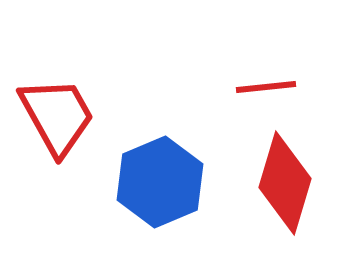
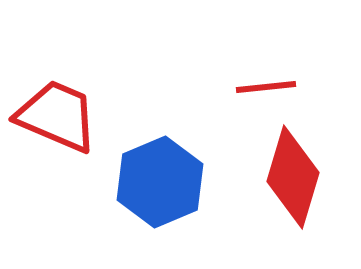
red trapezoid: rotated 38 degrees counterclockwise
red diamond: moved 8 px right, 6 px up
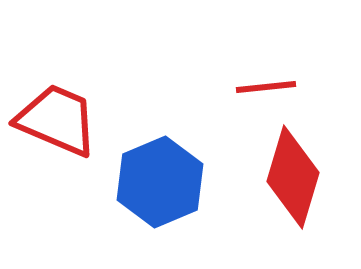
red trapezoid: moved 4 px down
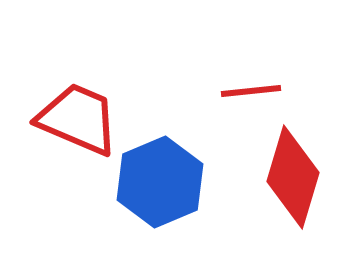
red line: moved 15 px left, 4 px down
red trapezoid: moved 21 px right, 1 px up
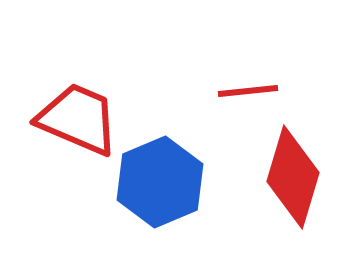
red line: moved 3 px left
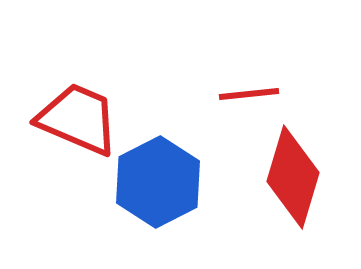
red line: moved 1 px right, 3 px down
blue hexagon: moved 2 px left; rotated 4 degrees counterclockwise
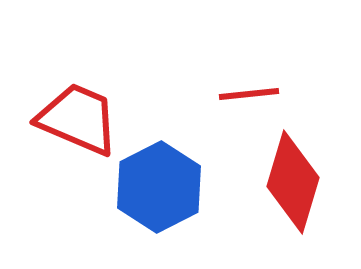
red diamond: moved 5 px down
blue hexagon: moved 1 px right, 5 px down
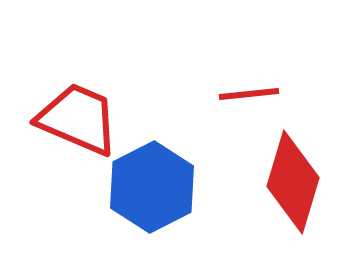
blue hexagon: moved 7 px left
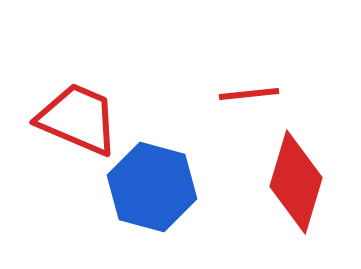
red diamond: moved 3 px right
blue hexagon: rotated 18 degrees counterclockwise
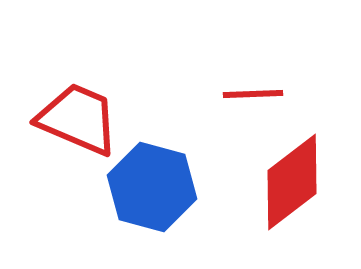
red line: moved 4 px right; rotated 4 degrees clockwise
red diamond: moved 4 px left; rotated 36 degrees clockwise
